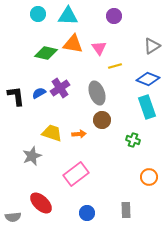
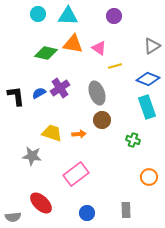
pink triangle: rotated 21 degrees counterclockwise
gray star: rotated 30 degrees clockwise
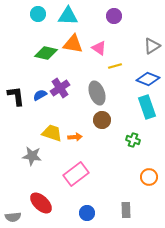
blue semicircle: moved 1 px right, 2 px down
orange arrow: moved 4 px left, 3 px down
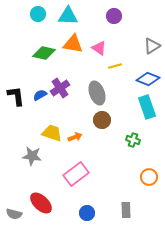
green diamond: moved 2 px left
orange arrow: rotated 16 degrees counterclockwise
gray semicircle: moved 1 px right, 3 px up; rotated 21 degrees clockwise
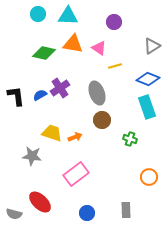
purple circle: moved 6 px down
green cross: moved 3 px left, 1 px up
red ellipse: moved 1 px left, 1 px up
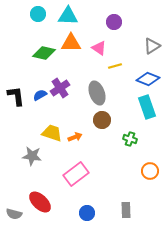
orange triangle: moved 2 px left, 1 px up; rotated 10 degrees counterclockwise
orange circle: moved 1 px right, 6 px up
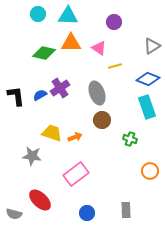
red ellipse: moved 2 px up
